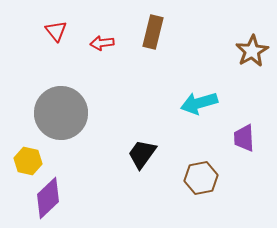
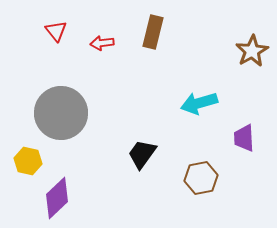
purple diamond: moved 9 px right
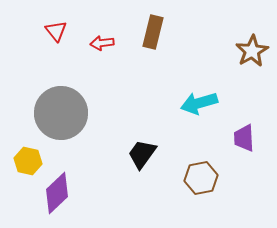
purple diamond: moved 5 px up
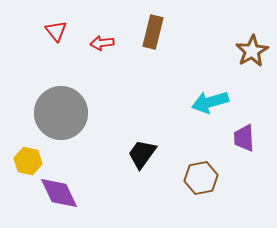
cyan arrow: moved 11 px right, 1 px up
purple diamond: moved 2 px right; rotated 72 degrees counterclockwise
